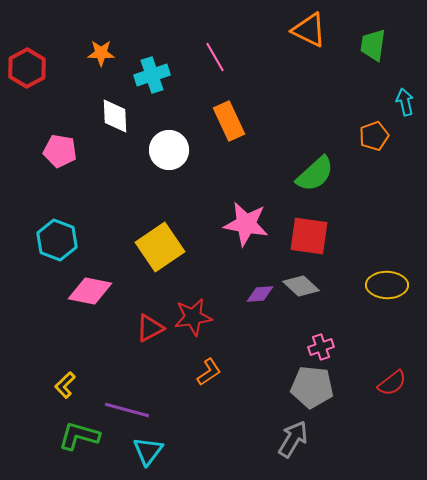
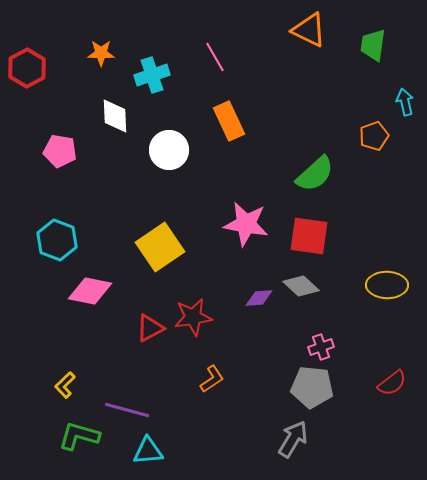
purple diamond: moved 1 px left, 4 px down
orange L-shape: moved 3 px right, 7 px down
cyan triangle: rotated 48 degrees clockwise
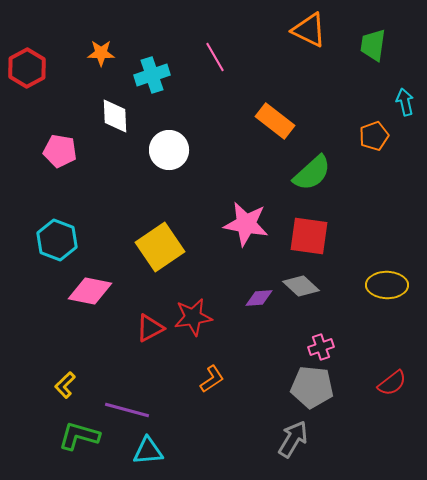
orange rectangle: moved 46 px right; rotated 27 degrees counterclockwise
green semicircle: moved 3 px left, 1 px up
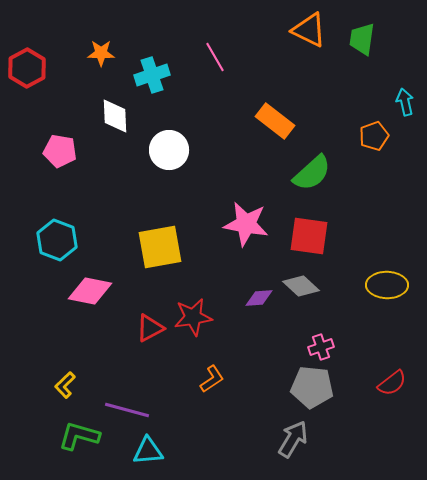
green trapezoid: moved 11 px left, 6 px up
yellow square: rotated 24 degrees clockwise
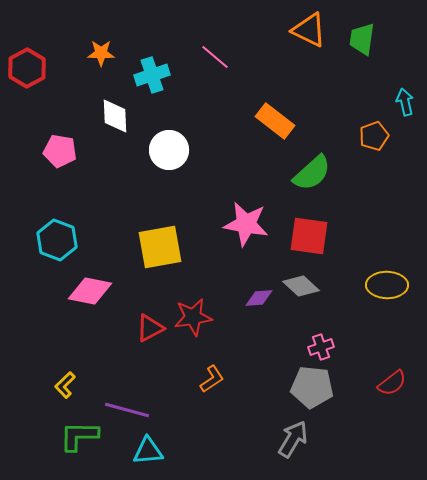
pink line: rotated 20 degrees counterclockwise
green L-shape: rotated 15 degrees counterclockwise
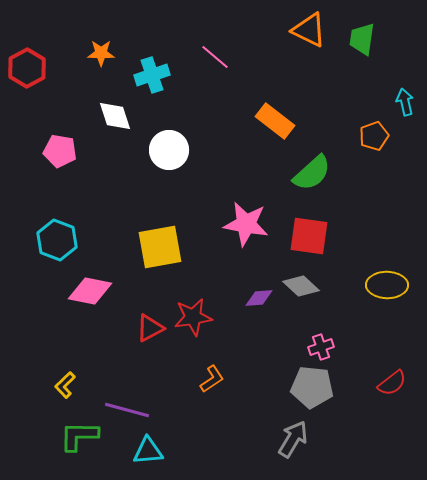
white diamond: rotated 15 degrees counterclockwise
